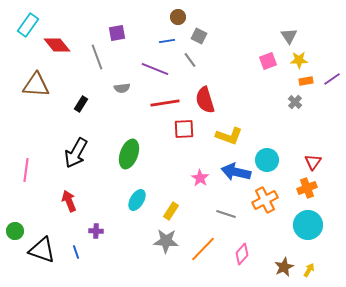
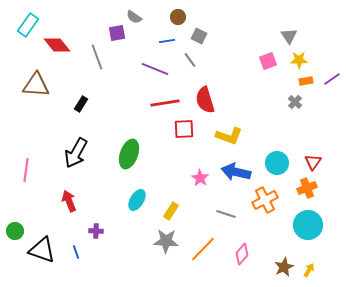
gray semicircle at (122, 88): moved 12 px right, 71 px up; rotated 42 degrees clockwise
cyan circle at (267, 160): moved 10 px right, 3 px down
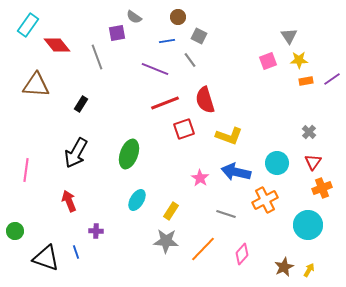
gray cross at (295, 102): moved 14 px right, 30 px down
red line at (165, 103): rotated 12 degrees counterclockwise
red square at (184, 129): rotated 15 degrees counterclockwise
orange cross at (307, 188): moved 15 px right
black triangle at (42, 250): moved 4 px right, 8 px down
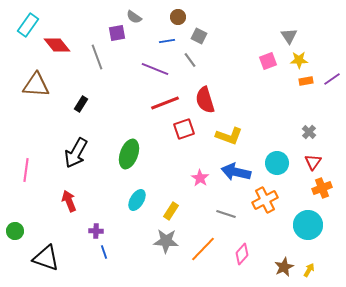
blue line at (76, 252): moved 28 px right
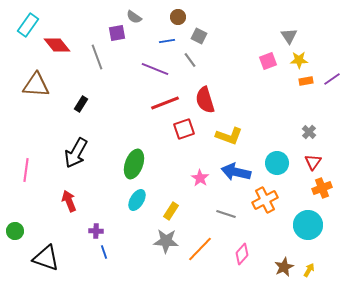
green ellipse at (129, 154): moved 5 px right, 10 px down
orange line at (203, 249): moved 3 px left
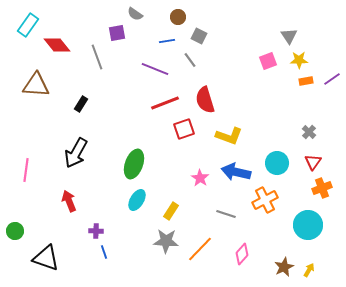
gray semicircle at (134, 17): moved 1 px right, 3 px up
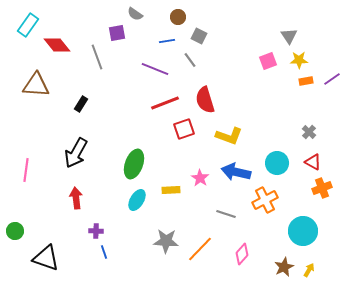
red triangle at (313, 162): rotated 36 degrees counterclockwise
red arrow at (69, 201): moved 7 px right, 3 px up; rotated 15 degrees clockwise
yellow rectangle at (171, 211): moved 21 px up; rotated 54 degrees clockwise
cyan circle at (308, 225): moved 5 px left, 6 px down
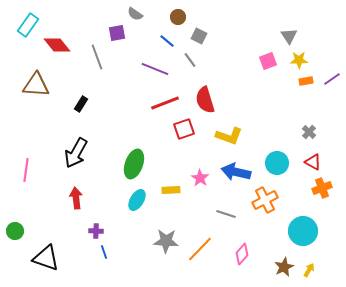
blue line at (167, 41): rotated 49 degrees clockwise
